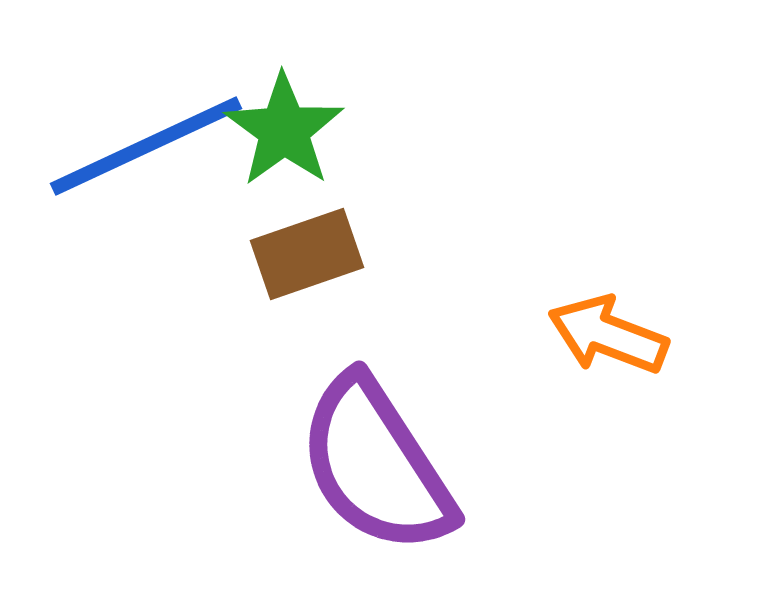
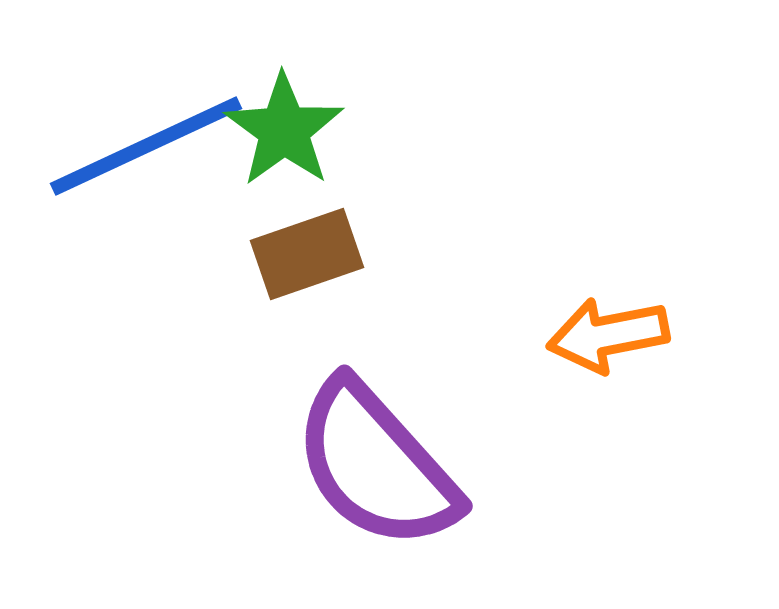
orange arrow: rotated 32 degrees counterclockwise
purple semicircle: rotated 9 degrees counterclockwise
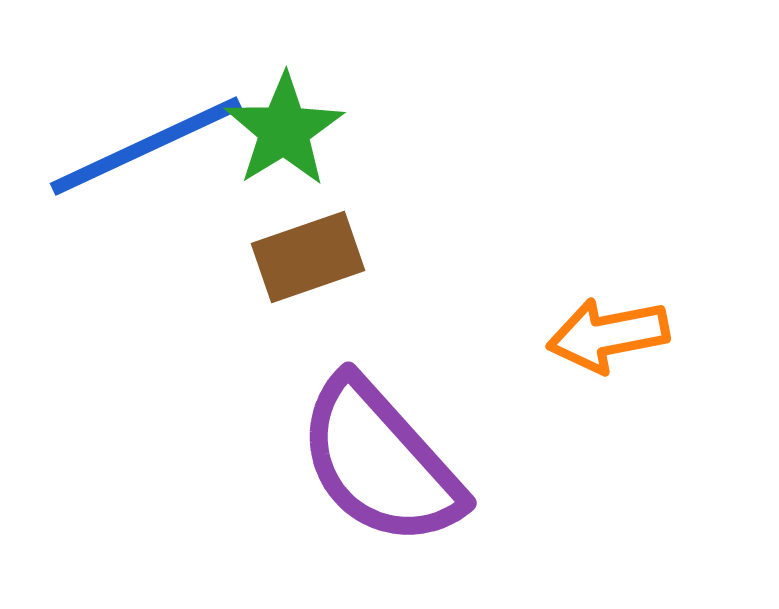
green star: rotated 4 degrees clockwise
brown rectangle: moved 1 px right, 3 px down
purple semicircle: moved 4 px right, 3 px up
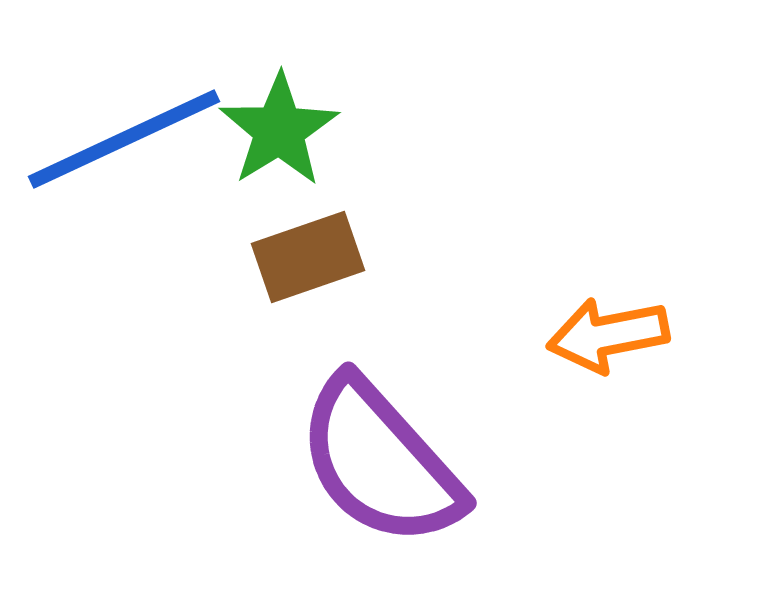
green star: moved 5 px left
blue line: moved 22 px left, 7 px up
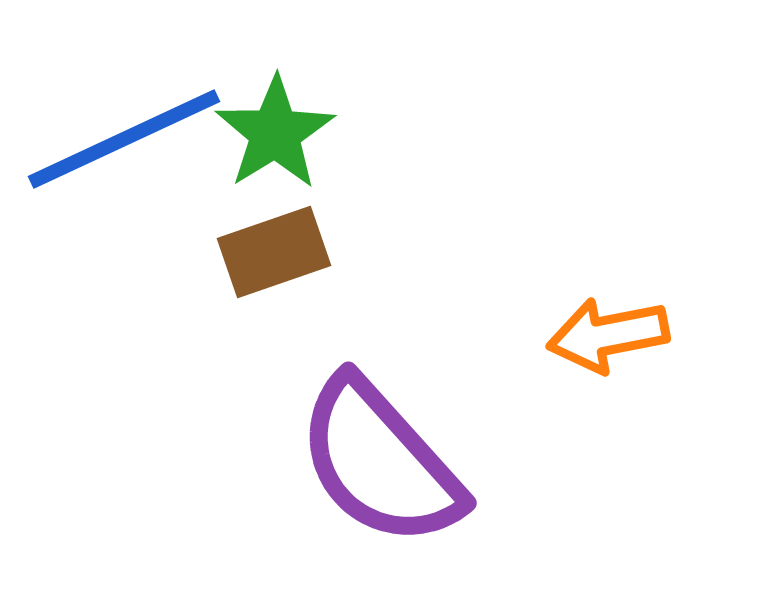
green star: moved 4 px left, 3 px down
brown rectangle: moved 34 px left, 5 px up
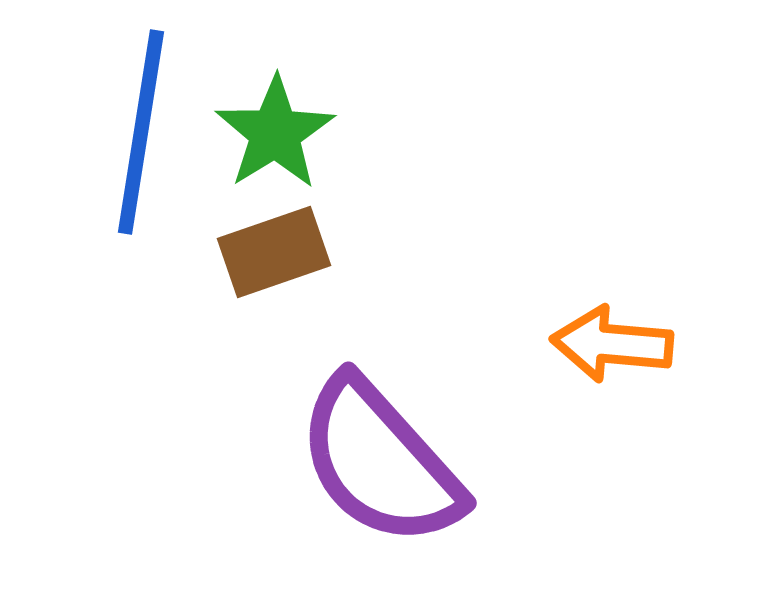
blue line: moved 17 px right, 7 px up; rotated 56 degrees counterclockwise
orange arrow: moved 4 px right, 9 px down; rotated 16 degrees clockwise
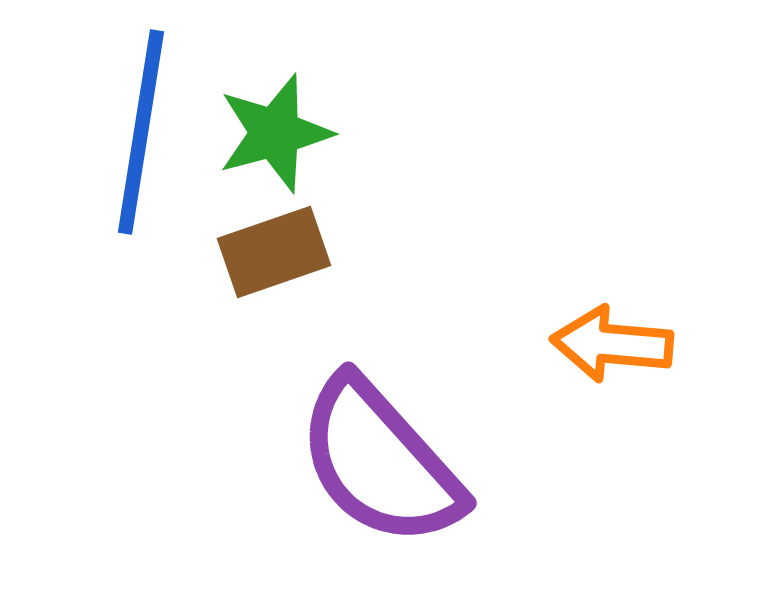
green star: rotated 17 degrees clockwise
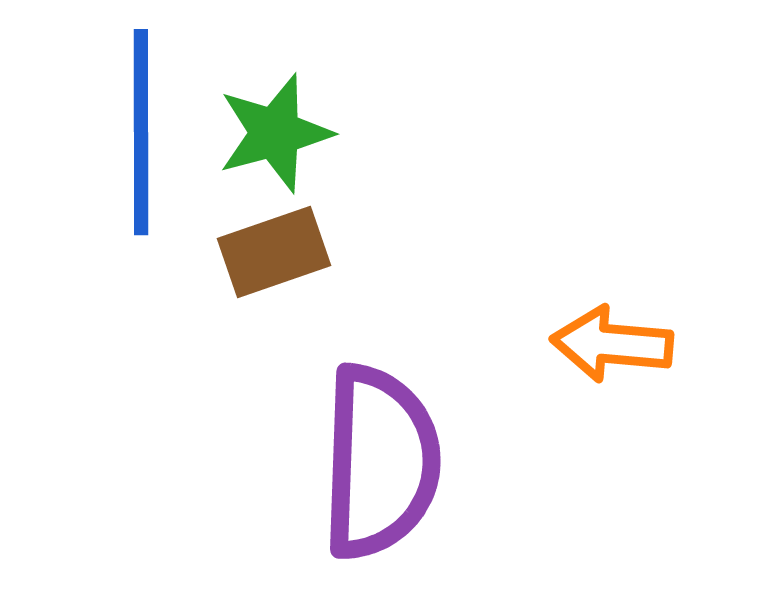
blue line: rotated 9 degrees counterclockwise
purple semicircle: rotated 136 degrees counterclockwise
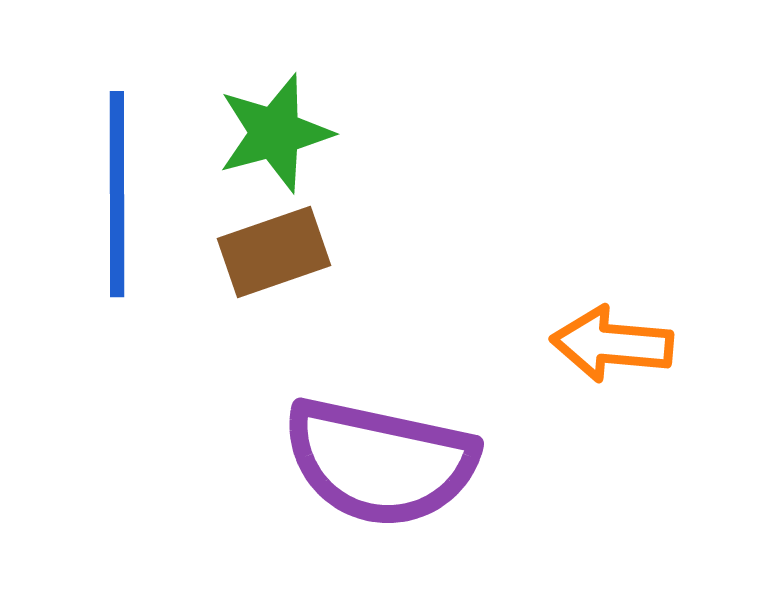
blue line: moved 24 px left, 62 px down
purple semicircle: rotated 100 degrees clockwise
